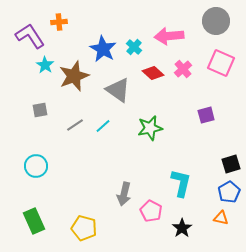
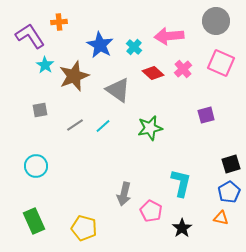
blue star: moved 3 px left, 4 px up
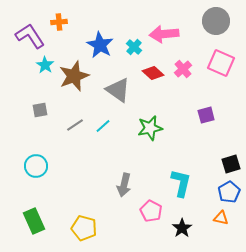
pink arrow: moved 5 px left, 2 px up
gray arrow: moved 9 px up
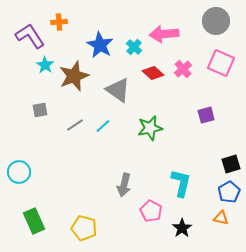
cyan circle: moved 17 px left, 6 px down
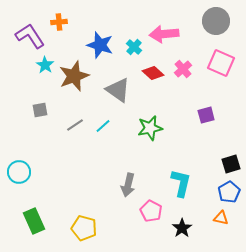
blue star: rotated 12 degrees counterclockwise
gray arrow: moved 4 px right
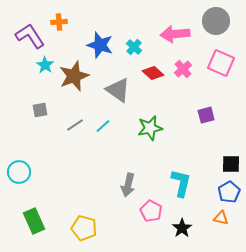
pink arrow: moved 11 px right
black square: rotated 18 degrees clockwise
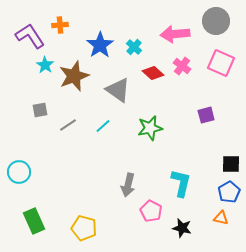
orange cross: moved 1 px right, 3 px down
blue star: rotated 20 degrees clockwise
pink cross: moved 1 px left, 3 px up; rotated 12 degrees counterclockwise
gray line: moved 7 px left
black star: rotated 24 degrees counterclockwise
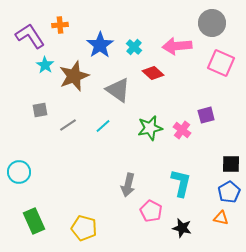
gray circle: moved 4 px left, 2 px down
pink arrow: moved 2 px right, 12 px down
pink cross: moved 64 px down
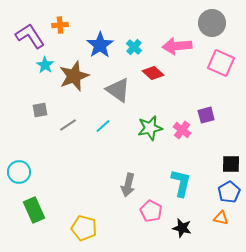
green rectangle: moved 11 px up
